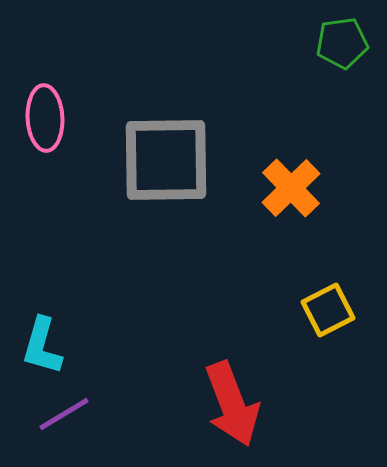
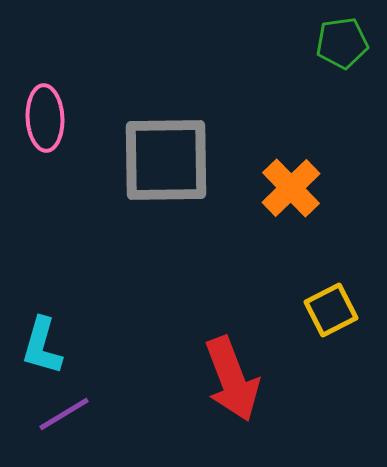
yellow square: moved 3 px right
red arrow: moved 25 px up
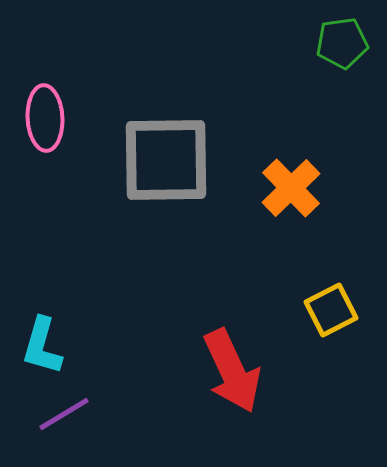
red arrow: moved 8 px up; rotated 4 degrees counterclockwise
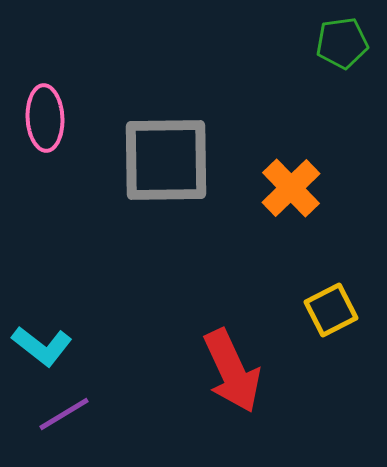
cyan L-shape: rotated 68 degrees counterclockwise
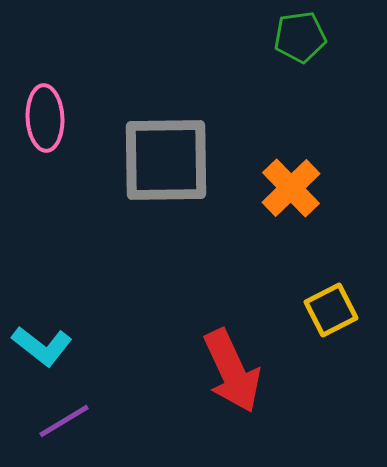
green pentagon: moved 42 px left, 6 px up
purple line: moved 7 px down
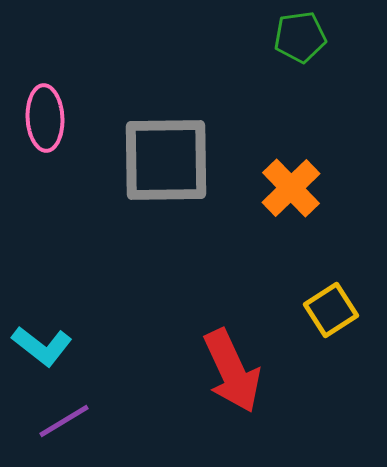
yellow square: rotated 6 degrees counterclockwise
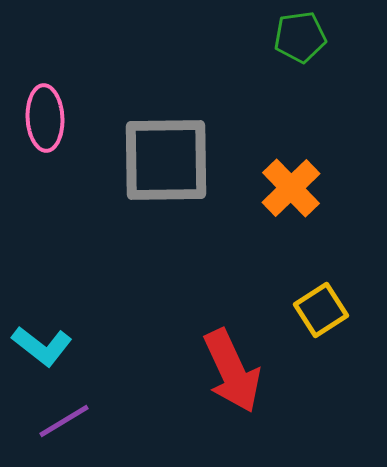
yellow square: moved 10 px left
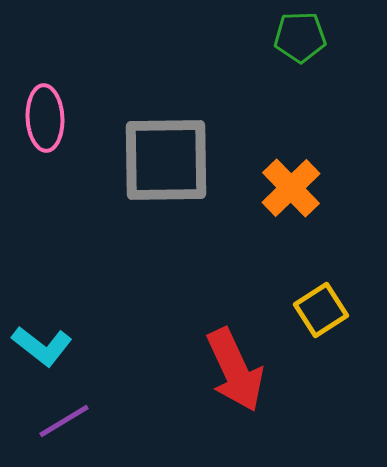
green pentagon: rotated 6 degrees clockwise
red arrow: moved 3 px right, 1 px up
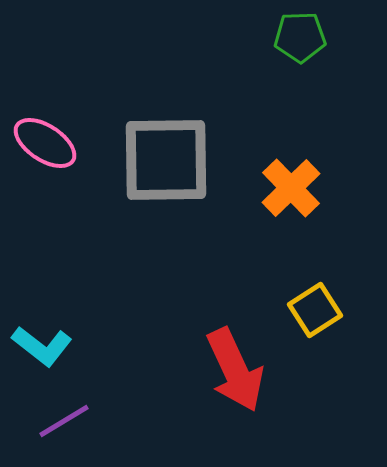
pink ellipse: moved 25 px down; rotated 54 degrees counterclockwise
yellow square: moved 6 px left
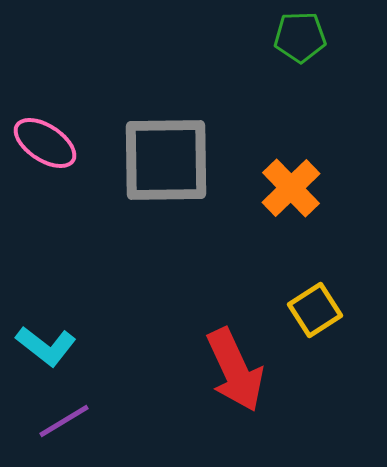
cyan L-shape: moved 4 px right
